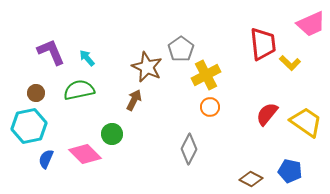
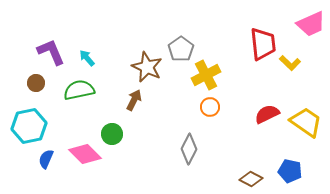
brown circle: moved 10 px up
red semicircle: rotated 25 degrees clockwise
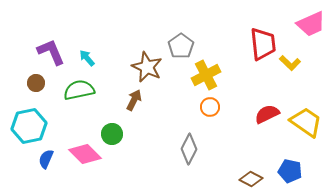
gray pentagon: moved 3 px up
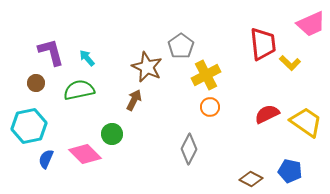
purple L-shape: rotated 8 degrees clockwise
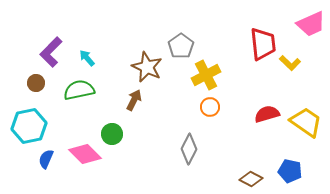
purple L-shape: rotated 120 degrees counterclockwise
red semicircle: rotated 10 degrees clockwise
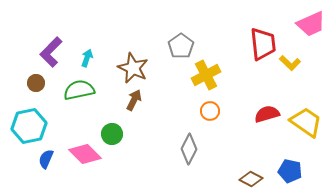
cyan arrow: rotated 60 degrees clockwise
brown star: moved 14 px left, 1 px down
orange circle: moved 4 px down
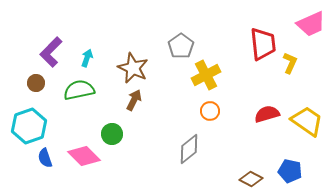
yellow L-shape: rotated 110 degrees counterclockwise
yellow trapezoid: moved 1 px right, 1 px up
cyan hexagon: rotated 8 degrees counterclockwise
gray diamond: rotated 24 degrees clockwise
pink diamond: moved 1 px left, 2 px down
blue semicircle: moved 1 px left, 1 px up; rotated 42 degrees counterclockwise
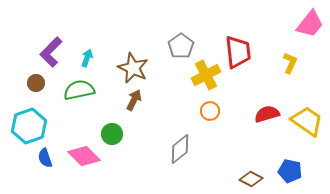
pink trapezoid: moved 1 px left; rotated 28 degrees counterclockwise
red trapezoid: moved 25 px left, 8 px down
gray diamond: moved 9 px left
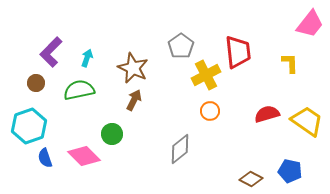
yellow L-shape: rotated 25 degrees counterclockwise
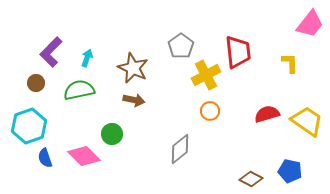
brown arrow: rotated 75 degrees clockwise
